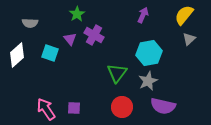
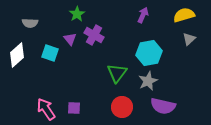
yellow semicircle: rotated 35 degrees clockwise
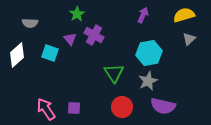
green triangle: moved 3 px left; rotated 10 degrees counterclockwise
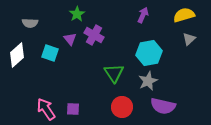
purple square: moved 1 px left, 1 px down
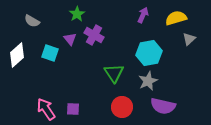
yellow semicircle: moved 8 px left, 3 px down
gray semicircle: moved 2 px right, 2 px up; rotated 28 degrees clockwise
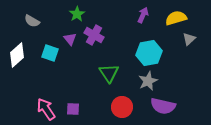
green triangle: moved 5 px left
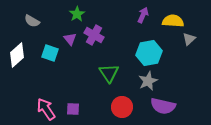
yellow semicircle: moved 3 px left, 3 px down; rotated 20 degrees clockwise
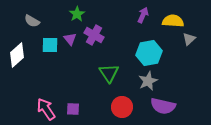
cyan square: moved 8 px up; rotated 18 degrees counterclockwise
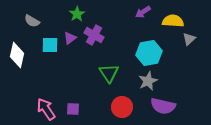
purple arrow: moved 3 px up; rotated 147 degrees counterclockwise
purple triangle: moved 1 px up; rotated 32 degrees clockwise
white diamond: rotated 35 degrees counterclockwise
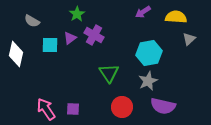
yellow semicircle: moved 3 px right, 4 px up
white diamond: moved 1 px left, 1 px up
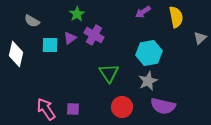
yellow semicircle: rotated 75 degrees clockwise
gray triangle: moved 11 px right, 1 px up
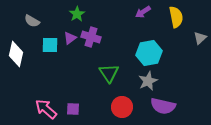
purple cross: moved 3 px left, 2 px down; rotated 12 degrees counterclockwise
pink arrow: rotated 15 degrees counterclockwise
